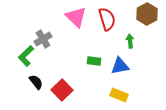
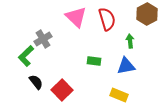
blue triangle: moved 6 px right
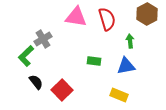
pink triangle: rotated 35 degrees counterclockwise
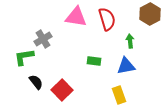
brown hexagon: moved 3 px right
green L-shape: moved 2 px left, 1 px down; rotated 35 degrees clockwise
yellow rectangle: rotated 48 degrees clockwise
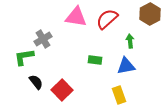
red semicircle: rotated 115 degrees counterclockwise
green rectangle: moved 1 px right, 1 px up
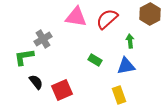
green rectangle: rotated 24 degrees clockwise
red square: rotated 20 degrees clockwise
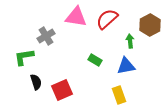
brown hexagon: moved 11 px down
gray cross: moved 3 px right, 3 px up
black semicircle: rotated 21 degrees clockwise
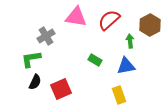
red semicircle: moved 2 px right, 1 px down
green L-shape: moved 7 px right, 2 px down
black semicircle: moved 1 px left; rotated 42 degrees clockwise
red square: moved 1 px left, 1 px up
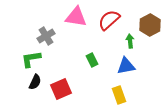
green rectangle: moved 3 px left; rotated 32 degrees clockwise
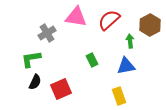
gray cross: moved 1 px right, 3 px up
yellow rectangle: moved 1 px down
